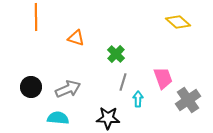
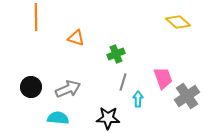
green cross: rotated 24 degrees clockwise
gray cross: moved 1 px left, 4 px up
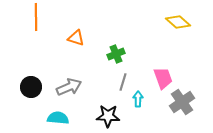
gray arrow: moved 1 px right, 2 px up
gray cross: moved 5 px left, 6 px down
black star: moved 2 px up
